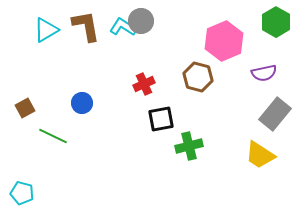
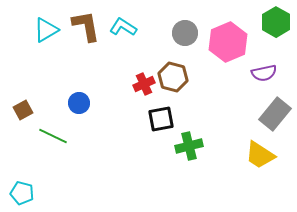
gray circle: moved 44 px right, 12 px down
pink hexagon: moved 4 px right, 1 px down
brown hexagon: moved 25 px left
blue circle: moved 3 px left
brown square: moved 2 px left, 2 px down
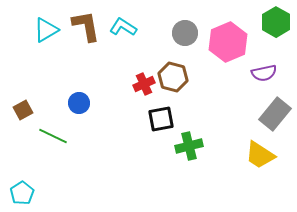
cyan pentagon: rotated 25 degrees clockwise
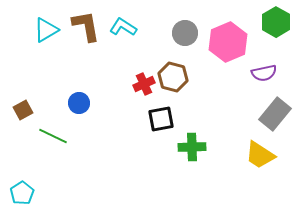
green cross: moved 3 px right, 1 px down; rotated 12 degrees clockwise
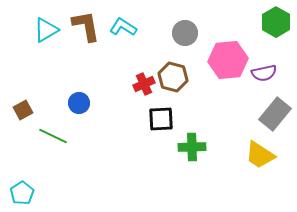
pink hexagon: moved 18 px down; rotated 18 degrees clockwise
black square: rotated 8 degrees clockwise
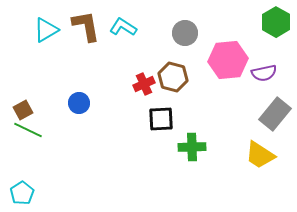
green line: moved 25 px left, 6 px up
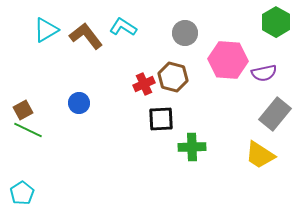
brown L-shape: moved 10 px down; rotated 28 degrees counterclockwise
pink hexagon: rotated 9 degrees clockwise
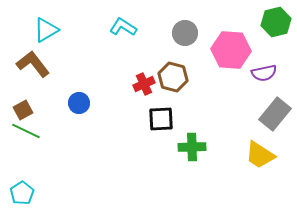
green hexagon: rotated 16 degrees clockwise
brown L-shape: moved 53 px left, 28 px down
pink hexagon: moved 3 px right, 10 px up
green line: moved 2 px left, 1 px down
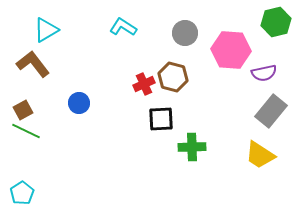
gray rectangle: moved 4 px left, 3 px up
